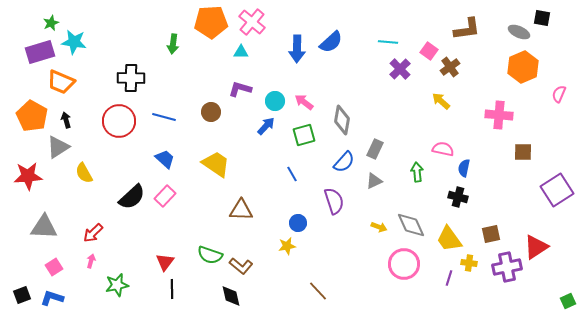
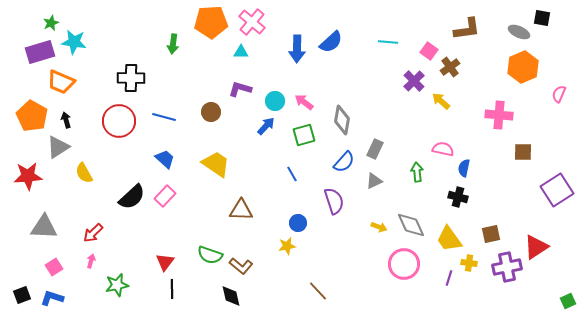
purple cross at (400, 69): moved 14 px right, 12 px down
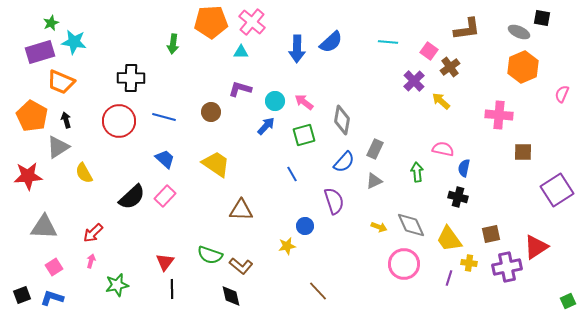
pink semicircle at (559, 94): moved 3 px right
blue circle at (298, 223): moved 7 px right, 3 px down
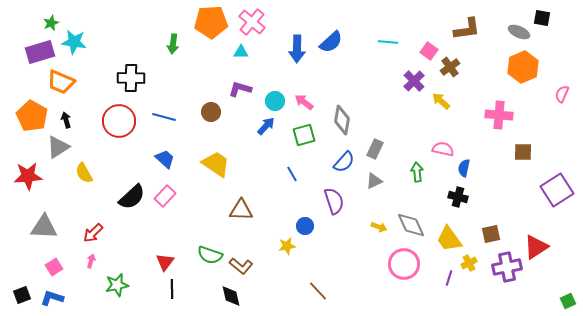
yellow cross at (469, 263): rotated 35 degrees counterclockwise
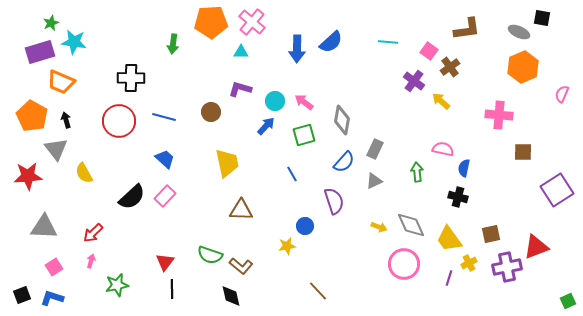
purple cross at (414, 81): rotated 10 degrees counterclockwise
gray triangle at (58, 147): moved 2 px left, 2 px down; rotated 35 degrees counterclockwise
yellow trapezoid at (216, 164): moved 11 px right, 1 px up; rotated 44 degrees clockwise
red triangle at (536, 247): rotated 12 degrees clockwise
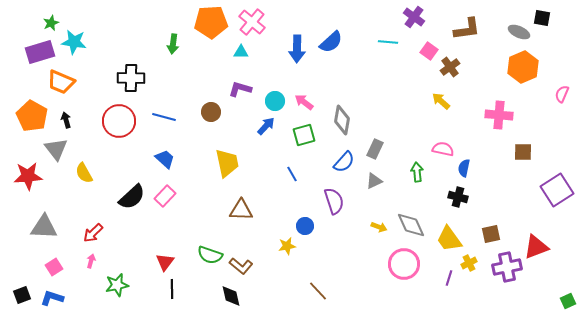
purple cross at (414, 81): moved 64 px up
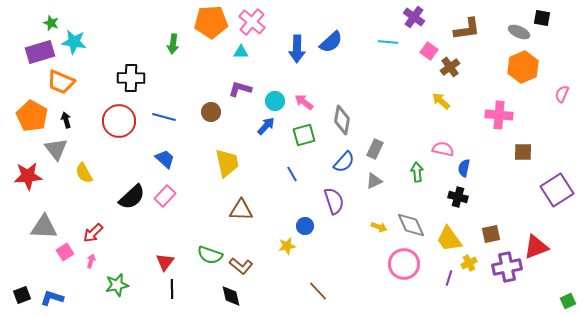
green star at (51, 23): rotated 28 degrees counterclockwise
pink square at (54, 267): moved 11 px right, 15 px up
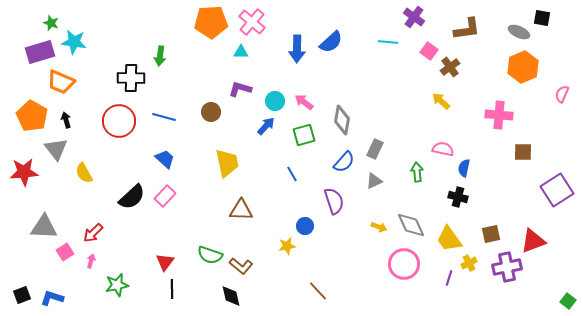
green arrow at (173, 44): moved 13 px left, 12 px down
red star at (28, 176): moved 4 px left, 4 px up
red triangle at (536, 247): moved 3 px left, 6 px up
green square at (568, 301): rotated 28 degrees counterclockwise
